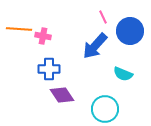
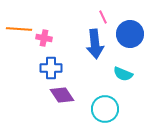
blue circle: moved 3 px down
pink cross: moved 1 px right, 2 px down
blue arrow: moved 2 px up; rotated 48 degrees counterclockwise
blue cross: moved 2 px right, 1 px up
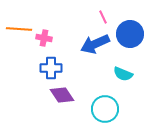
blue arrow: rotated 72 degrees clockwise
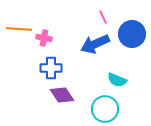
blue circle: moved 2 px right
cyan semicircle: moved 6 px left, 6 px down
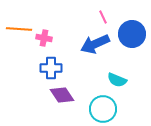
cyan circle: moved 2 px left
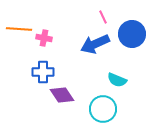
blue cross: moved 8 px left, 4 px down
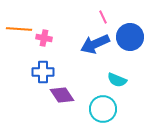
blue circle: moved 2 px left, 3 px down
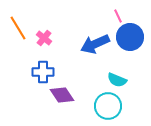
pink line: moved 15 px right, 1 px up
orange line: moved 1 px left, 1 px up; rotated 55 degrees clockwise
pink cross: rotated 28 degrees clockwise
cyan circle: moved 5 px right, 3 px up
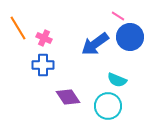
pink line: rotated 32 degrees counterclockwise
pink cross: rotated 14 degrees counterclockwise
blue arrow: rotated 12 degrees counterclockwise
blue cross: moved 7 px up
purple diamond: moved 6 px right, 2 px down
